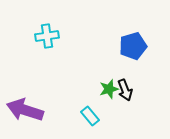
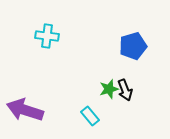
cyan cross: rotated 15 degrees clockwise
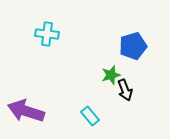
cyan cross: moved 2 px up
green star: moved 2 px right, 14 px up
purple arrow: moved 1 px right, 1 px down
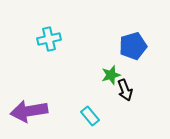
cyan cross: moved 2 px right, 5 px down; rotated 20 degrees counterclockwise
purple arrow: moved 3 px right; rotated 27 degrees counterclockwise
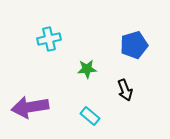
blue pentagon: moved 1 px right, 1 px up
green star: moved 24 px left, 6 px up; rotated 12 degrees clockwise
purple arrow: moved 1 px right, 4 px up
cyan rectangle: rotated 12 degrees counterclockwise
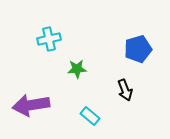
blue pentagon: moved 4 px right, 4 px down
green star: moved 10 px left
purple arrow: moved 1 px right, 2 px up
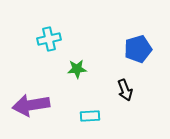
cyan rectangle: rotated 42 degrees counterclockwise
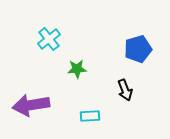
cyan cross: rotated 25 degrees counterclockwise
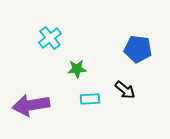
cyan cross: moved 1 px right, 1 px up
blue pentagon: rotated 24 degrees clockwise
black arrow: rotated 30 degrees counterclockwise
cyan rectangle: moved 17 px up
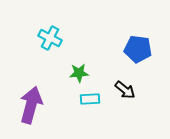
cyan cross: rotated 25 degrees counterclockwise
green star: moved 2 px right, 4 px down
purple arrow: rotated 114 degrees clockwise
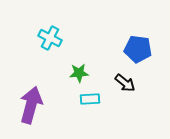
black arrow: moved 7 px up
